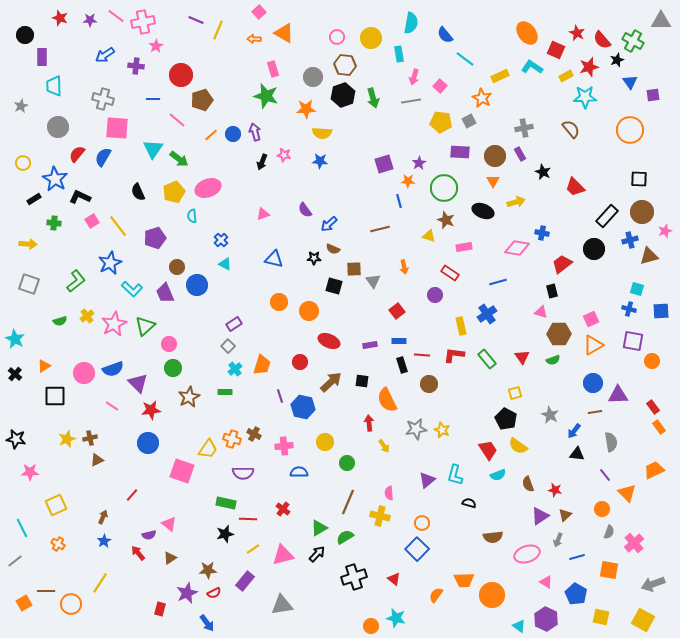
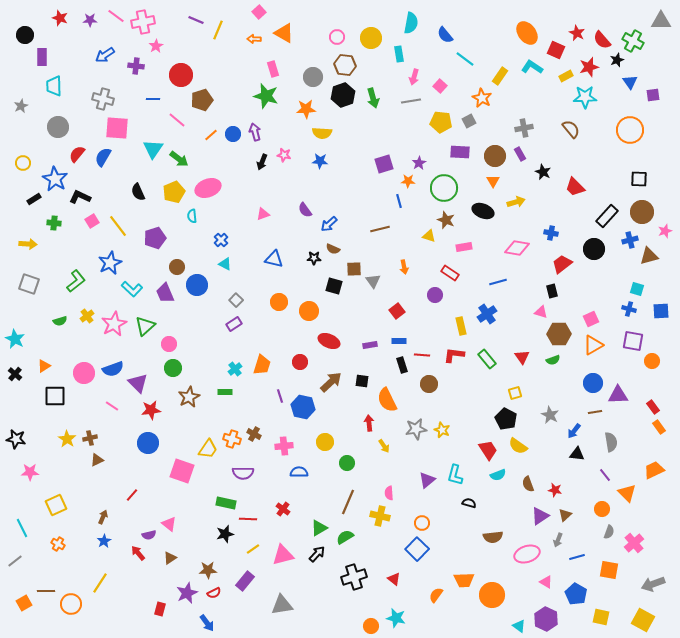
yellow rectangle at (500, 76): rotated 30 degrees counterclockwise
blue cross at (542, 233): moved 9 px right
gray square at (228, 346): moved 8 px right, 46 px up
yellow star at (67, 439): rotated 18 degrees counterclockwise
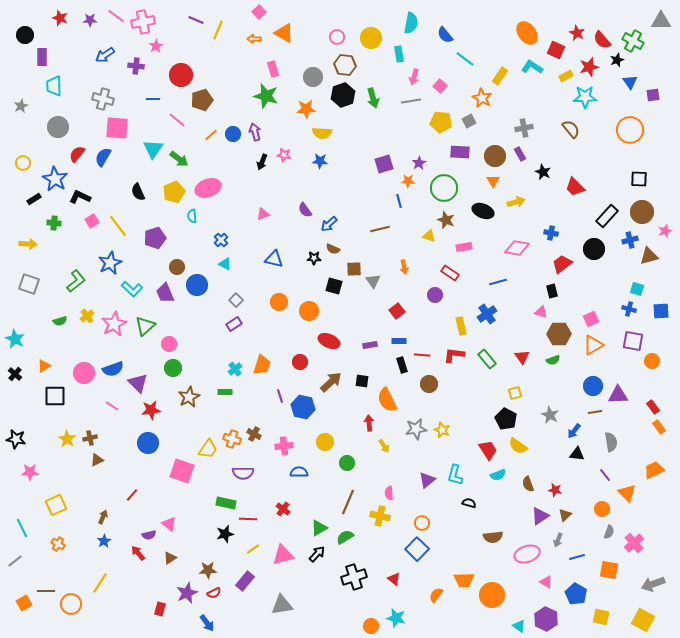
blue circle at (593, 383): moved 3 px down
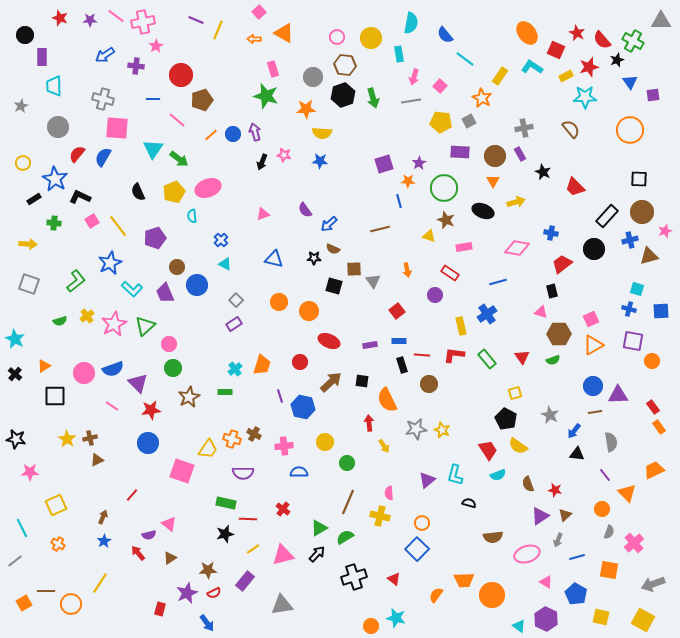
orange arrow at (404, 267): moved 3 px right, 3 px down
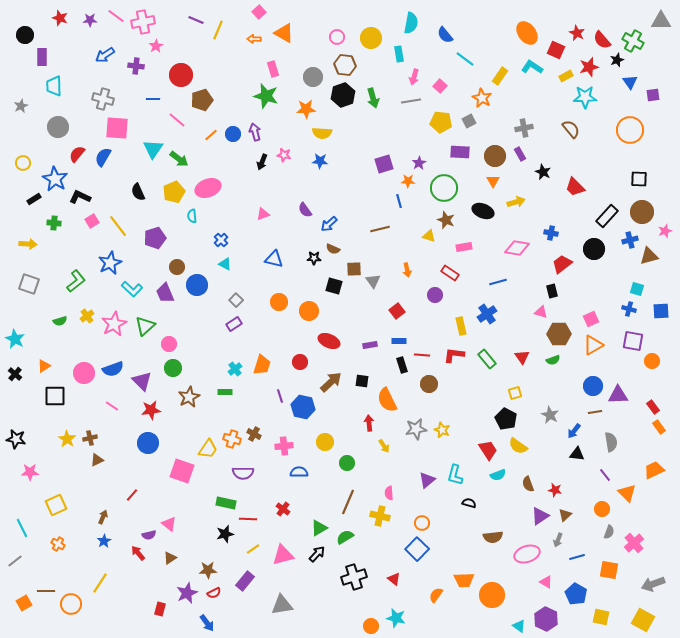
purple triangle at (138, 383): moved 4 px right, 2 px up
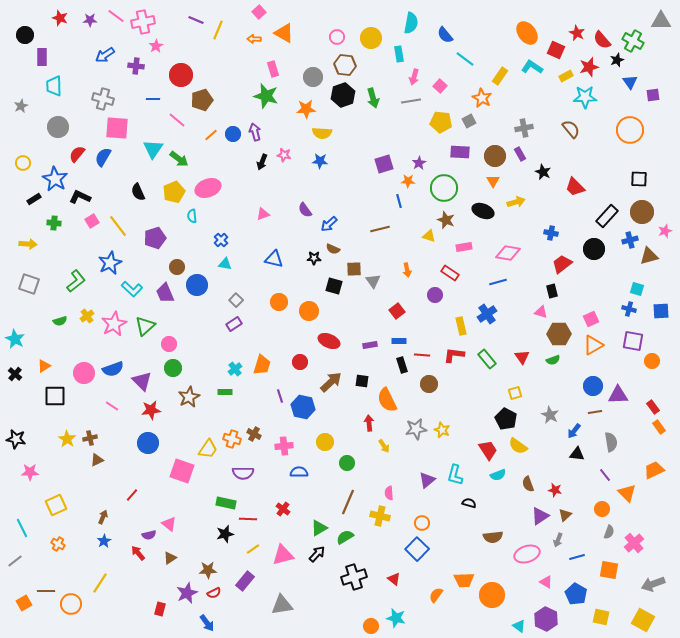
pink diamond at (517, 248): moved 9 px left, 5 px down
cyan triangle at (225, 264): rotated 16 degrees counterclockwise
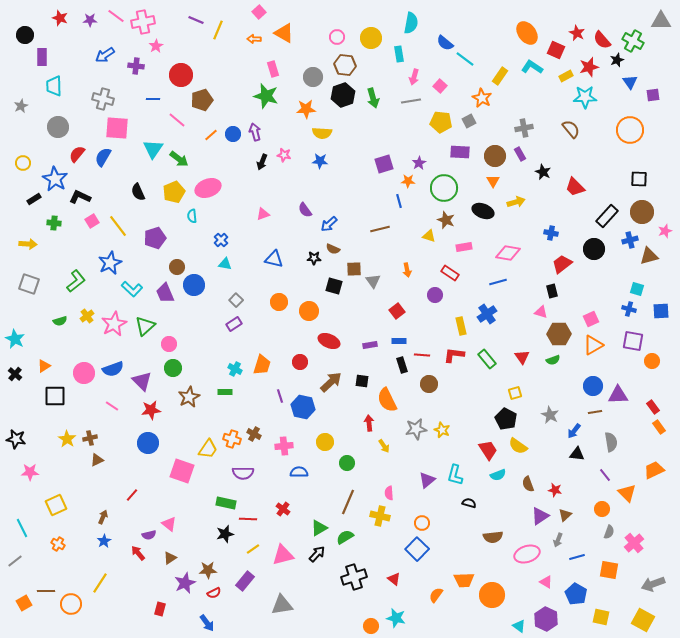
blue semicircle at (445, 35): moved 8 px down; rotated 12 degrees counterclockwise
blue circle at (197, 285): moved 3 px left
cyan cross at (235, 369): rotated 24 degrees counterclockwise
purple star at (187, 593): moved 2 px left, 10 px up
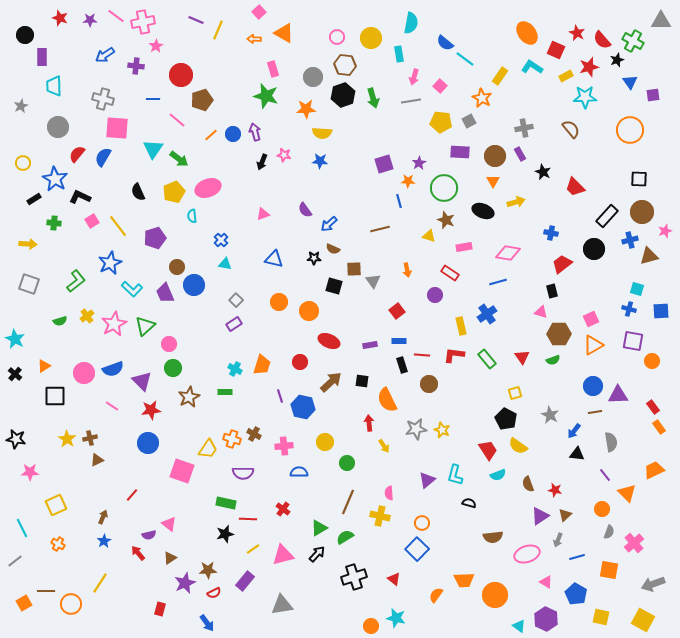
orange circle at (492, 595): moved 3 px right
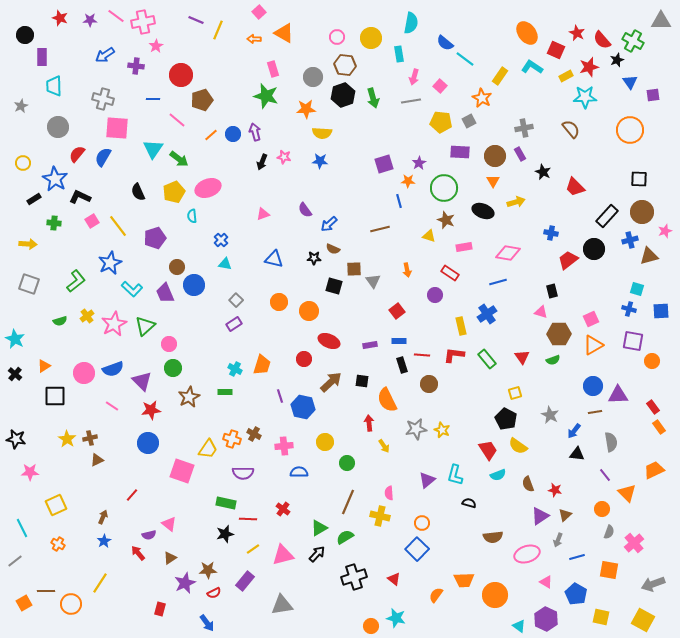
pink star at (284, 155): moved 2 px down
red trapezoid at (562, 264): moved 6 px right, 4 px up
red circle at (300, 362): moved 4 px right, 3 px up
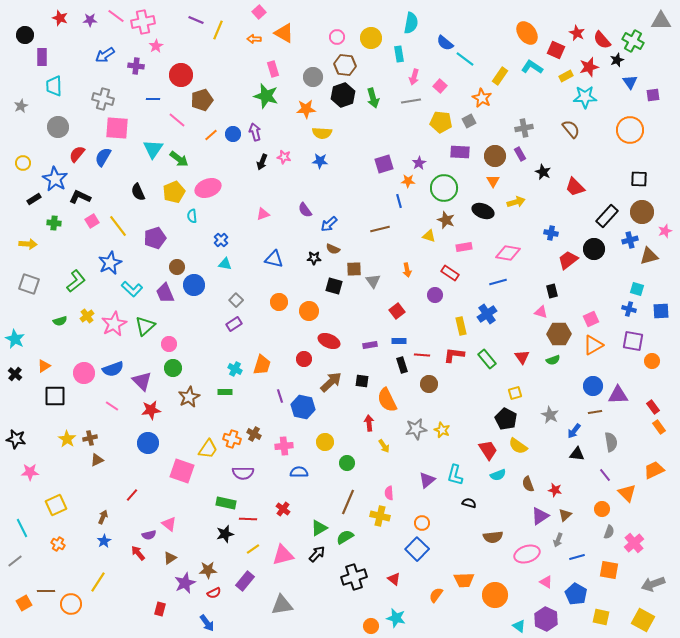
yellow line at (100, 583): moved 2 px left, 1 px up
